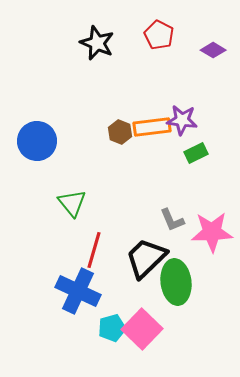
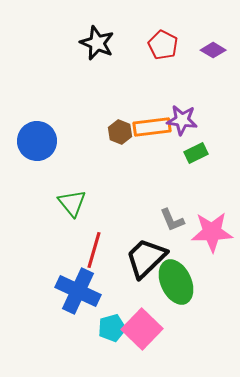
red pentagon: moved 4 px right, 10 px down
green ellipse: rotated 18 degrees counterclockwise
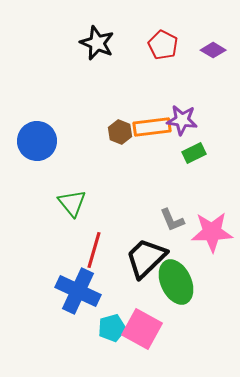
green rectangle: moved 2 px left
pink square: rotated 15 degrees counterclockwise
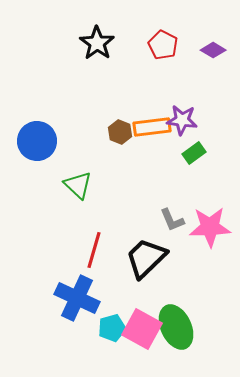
black star: rotated 12 degrees clockwise
green rectangle: rotated 10 degrees counterclockwise
green triangle: moved 6 px right, 18 px up; rotated 8 degrees counterclockwise
pink star: moved 2 px left, 5 px up
green ellipse: moved 45 px down
blue cross: moved 1 px left, 7 px down
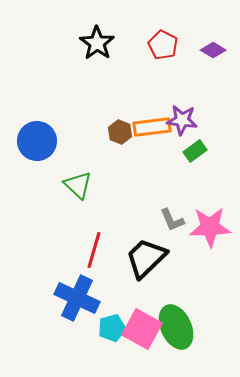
green rectangle: moved 1 px right, 2 px up
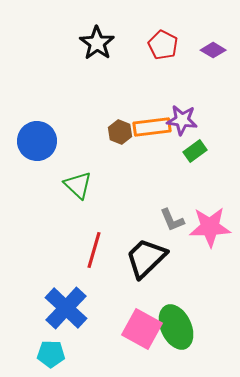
blue cross: moved 11 px left, 10 px down; rotated 18 degrees clockwise
cyan pentagon: moved 61 px left, 26 px down; rotated 16 degrees clockwise
